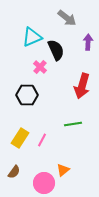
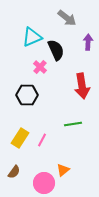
red arrow: rotated 25 degrees counterclockwise
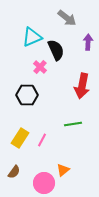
red arrow: rotated 20 degrees clockwise
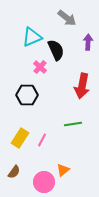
pink circle: moved 1 px up
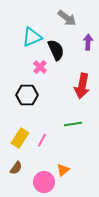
brown semicircle: moved 2 px right, 4 px up
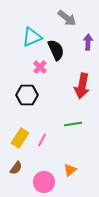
orange triangle: moved 7 px right
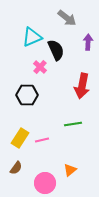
pink line: rotated 48 degrees clockwise
pink circle: moved 1 px right, 1 px down
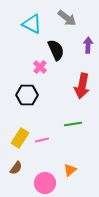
cyan triangle: moved 13 px up; rotated 50 degrees clockwise
purple arrow: moved 3 px down
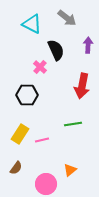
yellow rectangle: moved 4 px up
pink circle: moved 1 px right, 1 px down
